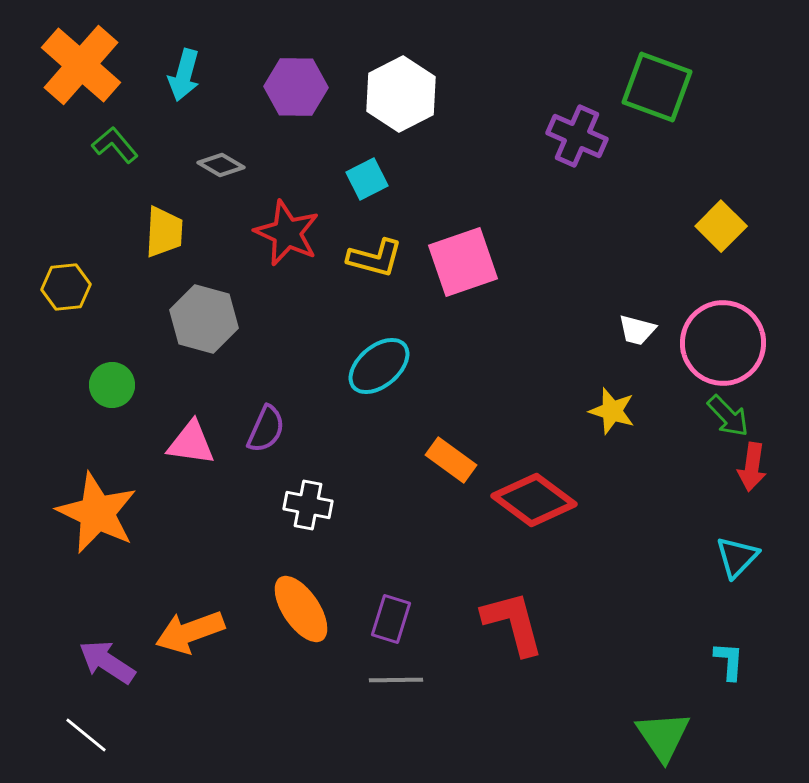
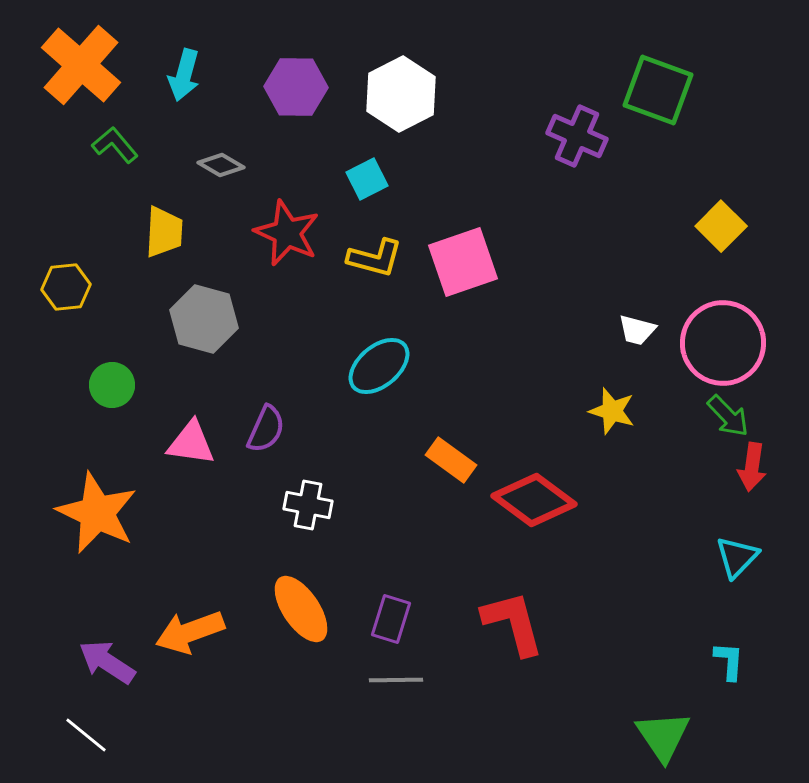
green square: moved 1 px right, 3 px down
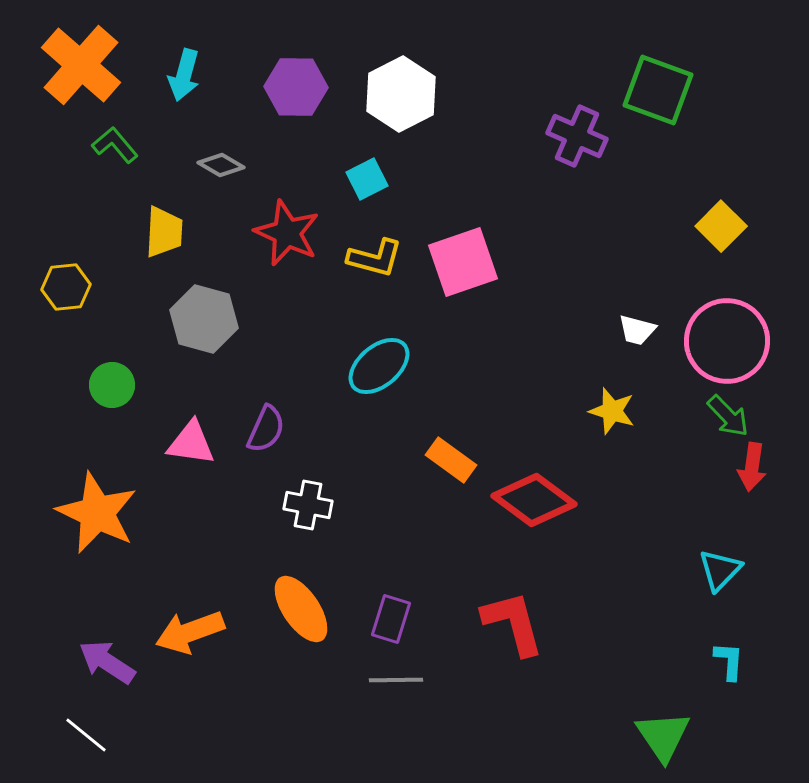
pink circle: moved 4 px right, 2 px up
cyan triangle: moved 17 px left, 13 px down
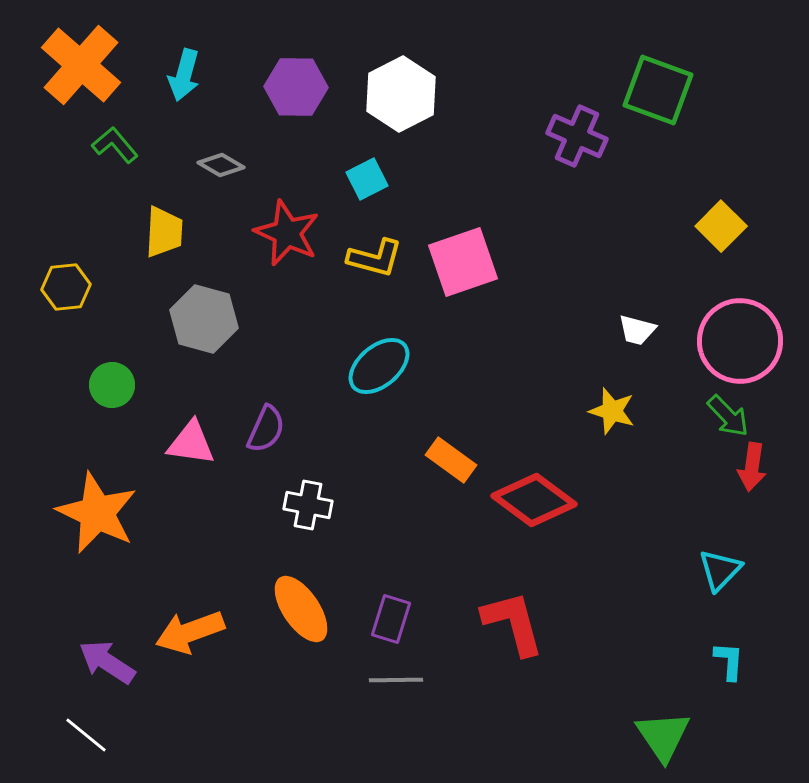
pink circle: moved 13 px right
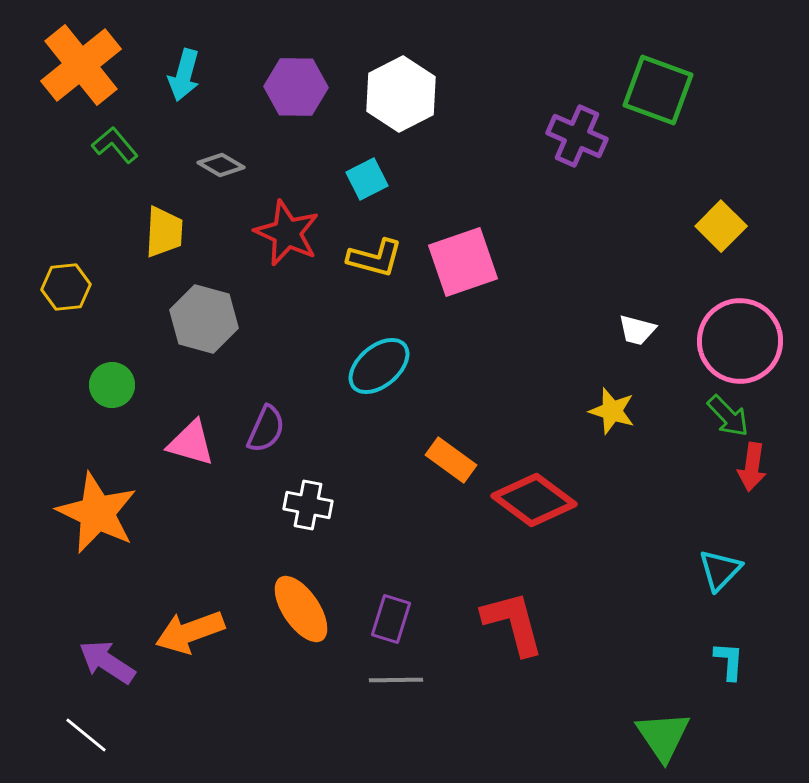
orange cross: rotated 10 degrees clockwise
pink triangle: rotated 8 degrees clockwise
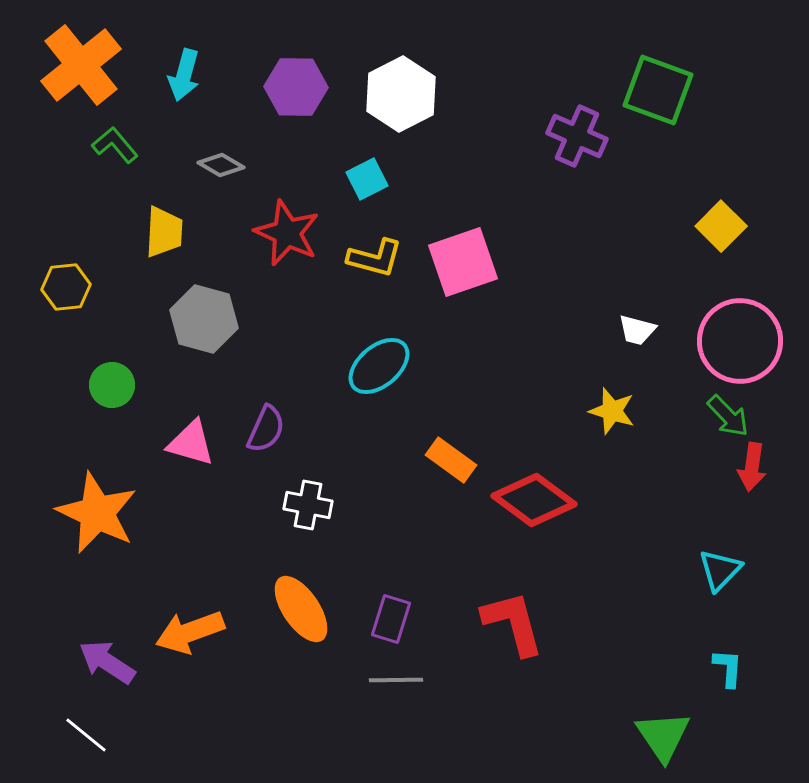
cyan L-shape: moved 1 px left, 7 px down
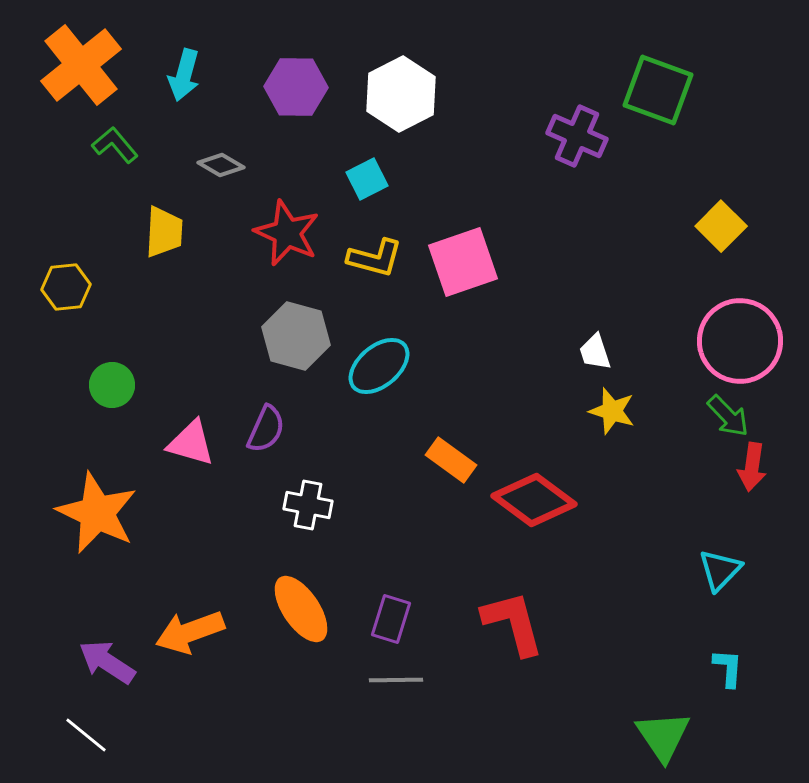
gray hexagon: moved 92 px right, 17 px down
white trapezoid: moved 42 px left, 22 px down; rotated 57 degrees clockwise
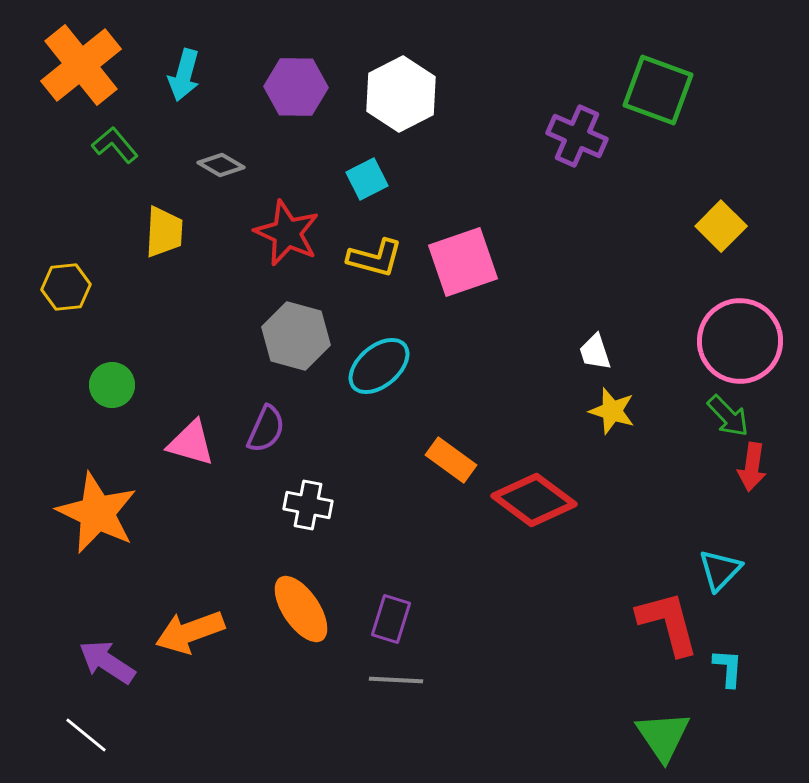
red L-shape: moved 155 px right
gray line: rotated 4 degrees clockwise
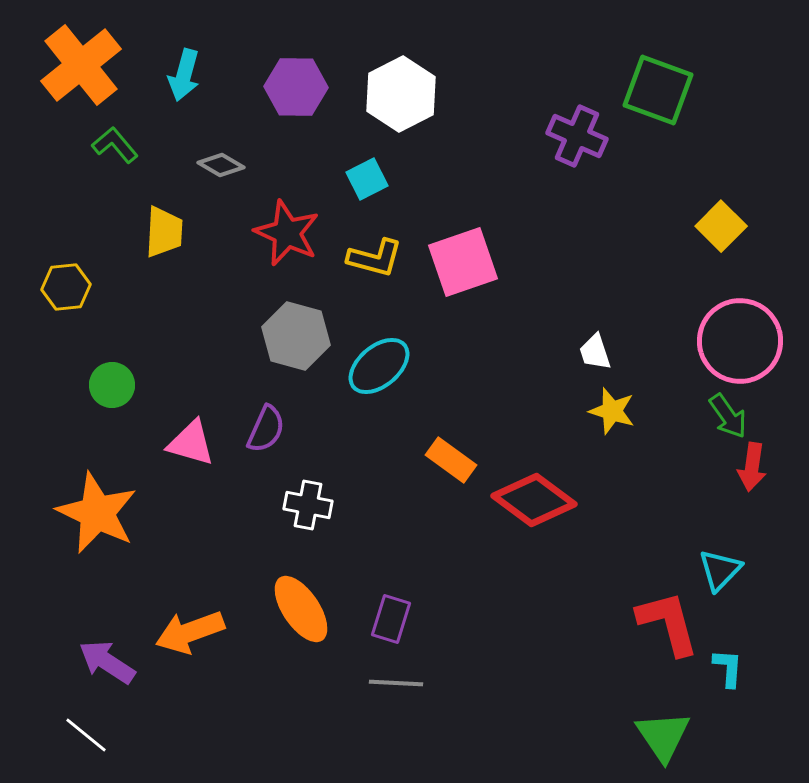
green arrow: rotated 9 degrees clockwise
gray line: moved 3 px down
